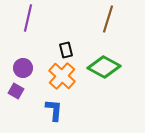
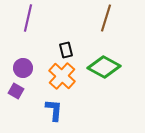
brown line: moved 2 px left, 1 px up
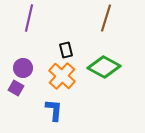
purple line: moved 1 px right
purple square: moved 3 px up
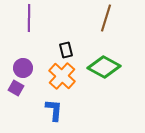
purple line: rotated 12 degrees counterclockwise
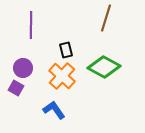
purple line: moved 2 px right, 7 px down
blue L-shape: rotated 40 degrees counterclockwise
